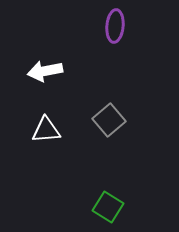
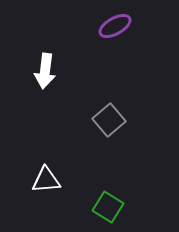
purple ellipse: rotated 56 degrees clockwise
white arrow: rotated 72 degrees counterclockwise
white triangle: moved 50 px down
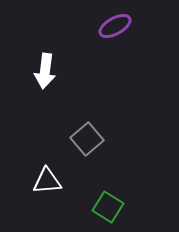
gray square: moved 22 px left, 19 px down
white triangle: moved 1 px right, 1 px down
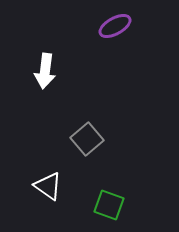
white triangle: moved 1 px right, 5 px down; rotated 40 degrees clockwise
green square: moved 1 px right, 2 px up; rotated 12 degrees counterclockwise
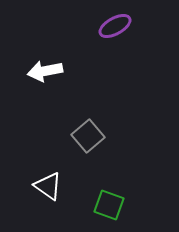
white arrow: rotated 72 degrees clockwise
gray square: moved 1 px right, 3 px up
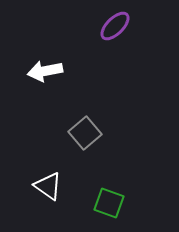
purple ellipse: rotated 16 degrees counterclockwise
gray square: moved 3 px left, 3 px up
green square: moved 2 px up
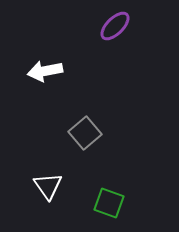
white triangle: rotated 20 degrees clockwise
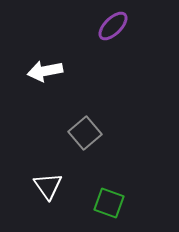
purple ellipse: moved 2 px left
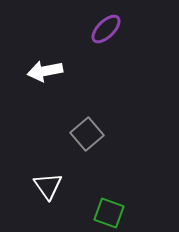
purple ellipse: moved 7 px left, 3 px down
gray square: moved 2 px right, 1 px down
green square: moved 10 px down
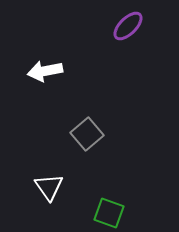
purple ellipse: moved 22 px right, 3 px up
white triangle: moved 1 px right, 1 px down
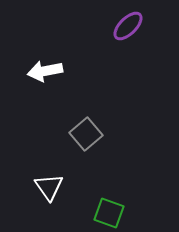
gray square: moved 1 px left
